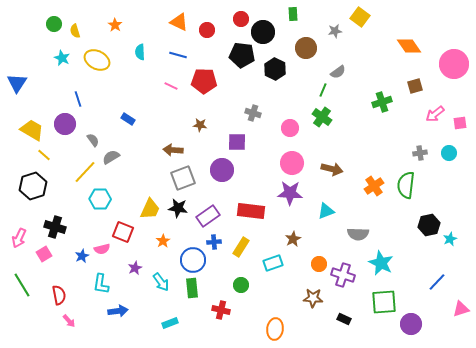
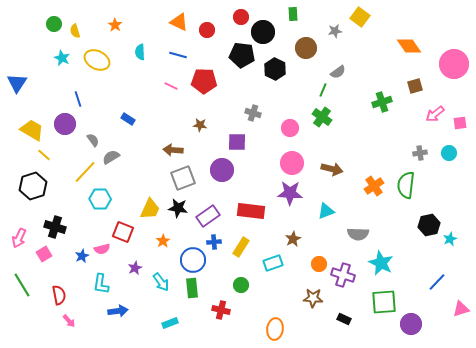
red circle at (241, 19): moved 2 px up
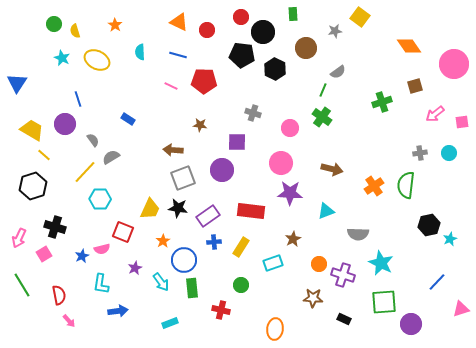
pink square at (460, 123): moved 2 px right, 1 px up
pink circle at (292, 163): moved 11 px left
blue circle at (193, 260): moved 9 px left
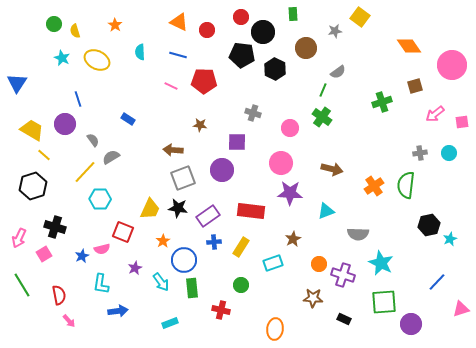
pink circle at (454, 64): moved 2 px left, 1 px down
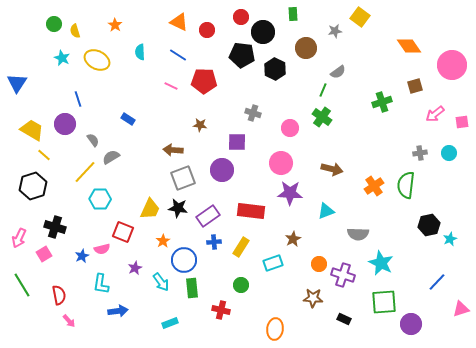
blue line at (178, 55): rotated 18 degrees clockwise
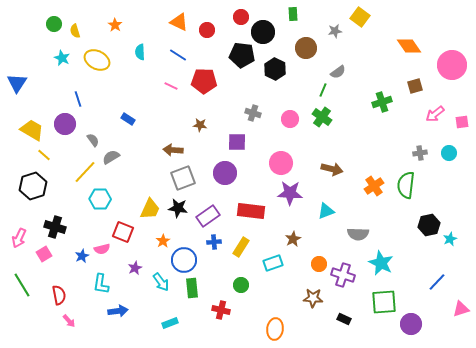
pink circle at (290, 128): moved 9 px up
purple circle at (222, 170): moved 3 px right, 3 px down
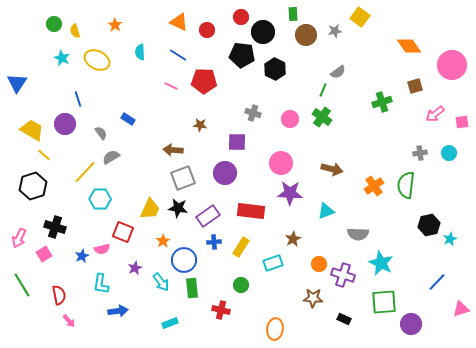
brown circle at (306, 48): moved 13 px up
gray semicircle at (93, 140): moved 8 px right, 7 px up
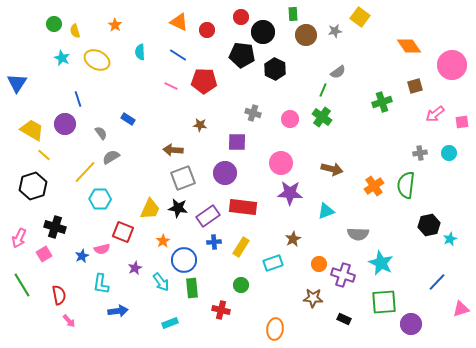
red rectangle at (251, 211): moved 8 px left, 4 px up
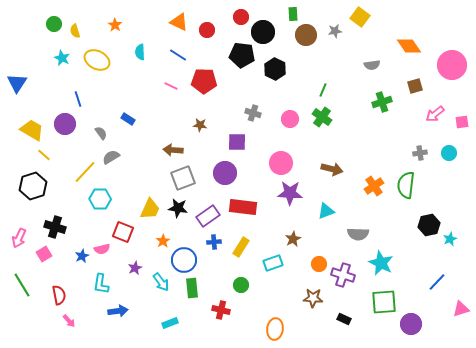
gray semicircle at (338, 72): moved 34 px right, 7 px up; rotated 28 degrees clockwise
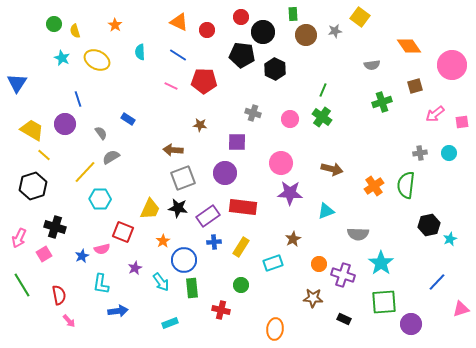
cyan star at (381, 263): rotated 10 degrees clockwise
